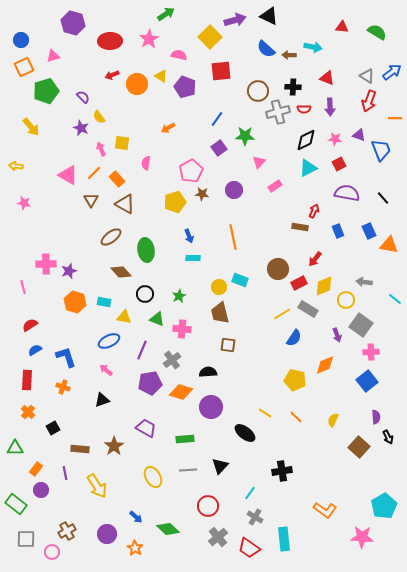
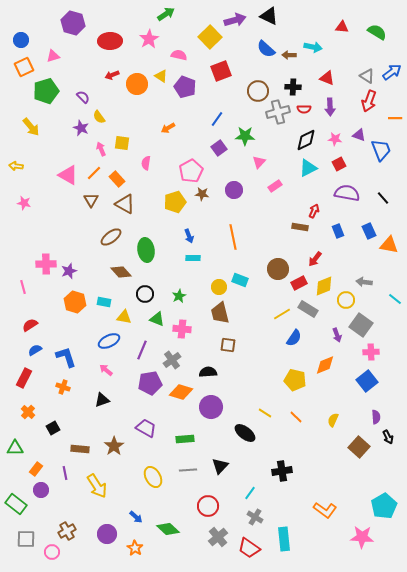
red square at (221, 71): rotated 15 degrees counterclockwise
red rectangle at (27, 380): moved 3 px left, 2 px up; rotated 24 degrees clockwise
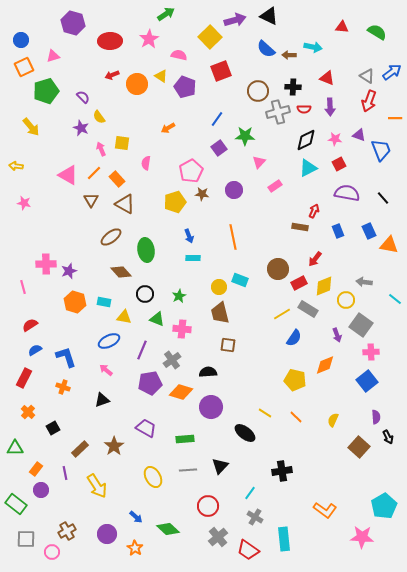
brown rectangle at (80, 449): rotated 48 degrees counterclockwise
red trapezoid at (249, 548): moved 1 px left, 2 px down
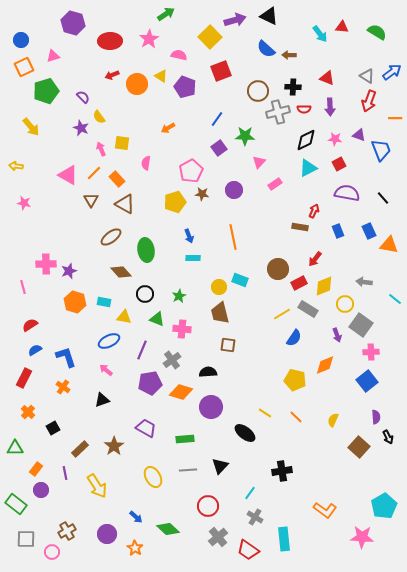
cyan arrow at (313, 47): moved 7 px right, 13 px up; rotated 42 degrees clockwise
pink rectangle at (275, 186): moved 2 px up
yellow circle at (346, 300): moved 1 px left, 4 px down
orange cross at (63, 387): rotated 16 degrees clockwise
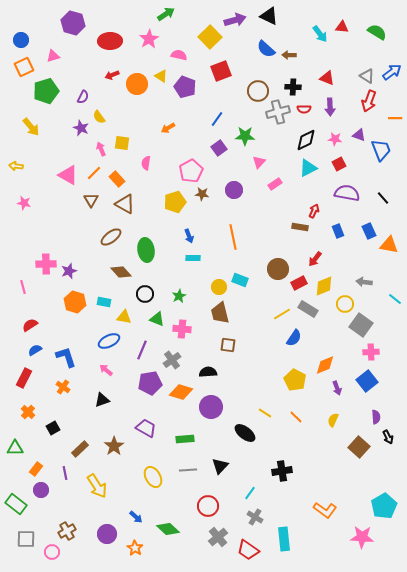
purple semicircle at (83, 97): rotated 72 degrees clockwise
purple arrow at (337, 335): moved 53 px down
yellow pentagon at (295, 380): rotated 15 degrees clockwise
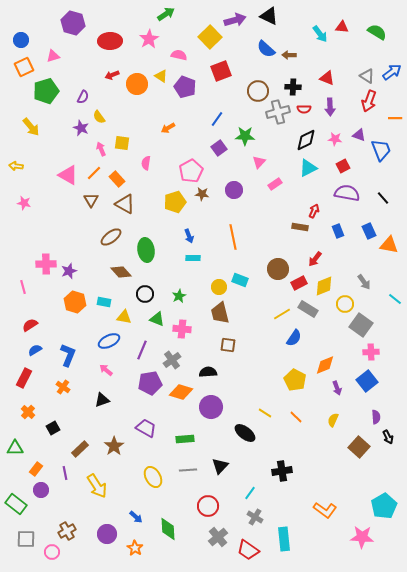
red square at (339, 164): moved 4 px right, 2 px down
gray arrow at (364, 282): rotated 133 degrees counterclockwise
blue L-shape at (66, 357): moved 2 px right, 2 px up; rotated 40 degrees clockwise
green diamond at (168, 529): rotated 45 degrees clockwise
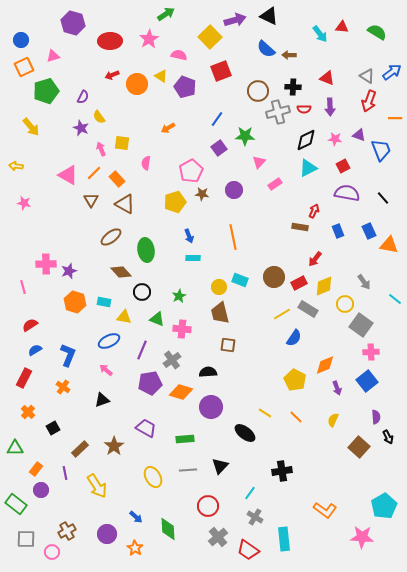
brown circle at (278, 269): moved 4 px left, 8 px down
black circle at (145, 294): moved 3 px left, 2 px up
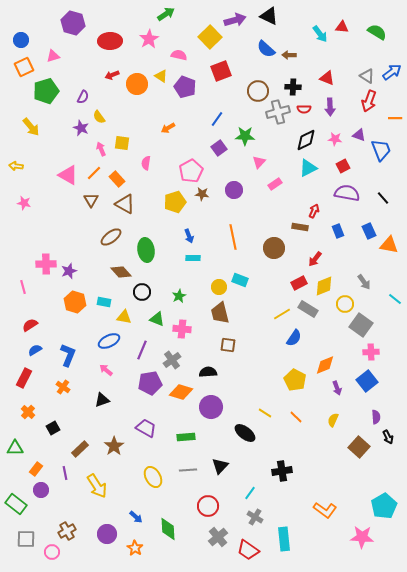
brown circle at (274, 277): moved 29 px up
green rectangle at (185, 439): moved 1 px right, 2 px up
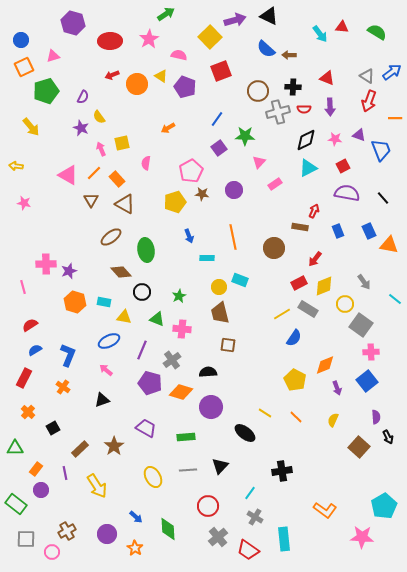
yellow square at (122, 143): rotated 21 degrees counterclockwise
cyan rectangle at (193, 258): moved 14 px right
purple pentagon at (150, 383): rotated 25 degrees clockwise
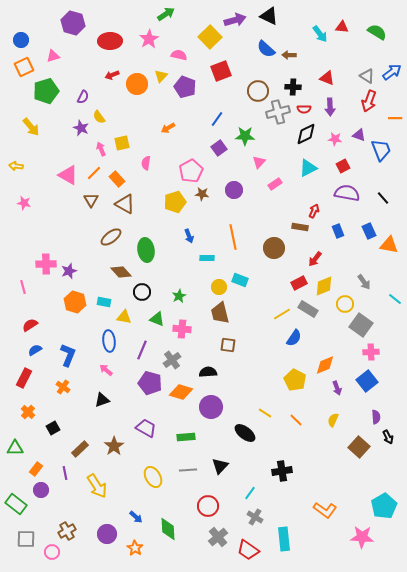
yellow triangle at (161, 76): rotated 40 degrees clockwise
black diamond at (306, 140): moved 6 px up
blue ellipse at (109, 341): rotated 70 degrees counterclockwise
orange line at (296, 417): moved 3 px down
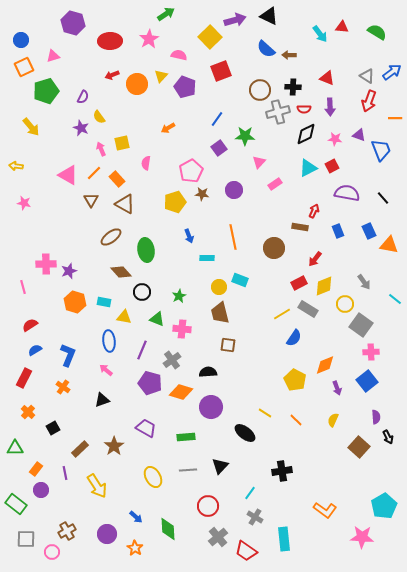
brown circle at (258, 91): moved 2 px right, 1 px up
red square at (343, 166): moved 11 px left
red trapezoid at (248, 550): moved 2 px left, 1 px down
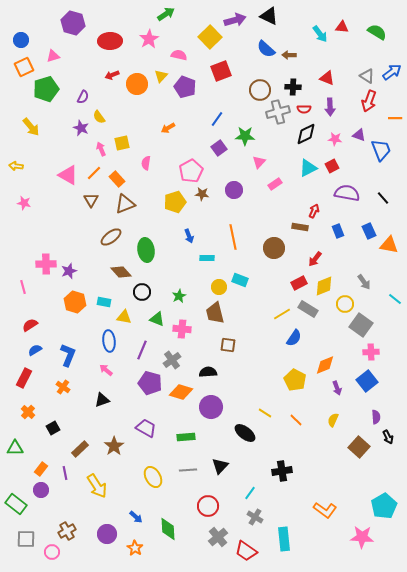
green pentagon at (46, 91): moved 2 px up
brown triangle at (125, 204): rotated 50 degrees counterclockwise
brown trapezoid at (220, 313): moved 5 px left
orange rectangle at (36, 469): moved 5 px right
